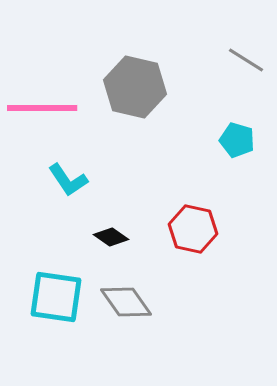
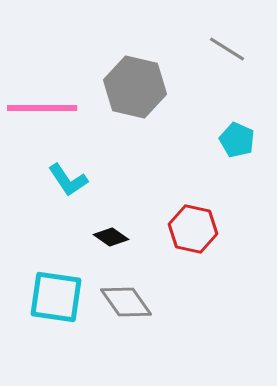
gray line: moved 19 px left, 11 px up
cyan pentagon: rotated 8 degrees clockwise
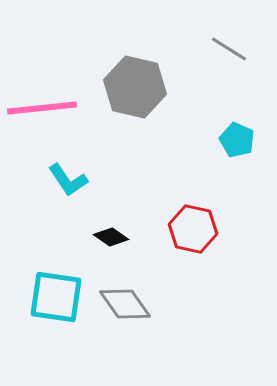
gray line: moved 2 px right
pink line: rotated 6 degrees counterclockwise
gray diamond: moved 1 px left, 2 px down
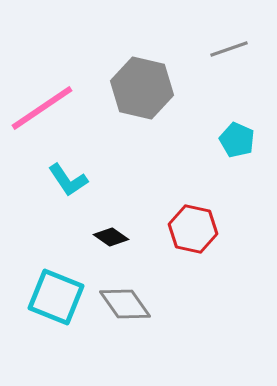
gray line: rotated 51 degrees counterclockwise
gray hexagon: moved 7 px right, 1 px down
pink line: rotated 28 degrees counterclockwise
cyan square: rotated 14 degrees clockwise
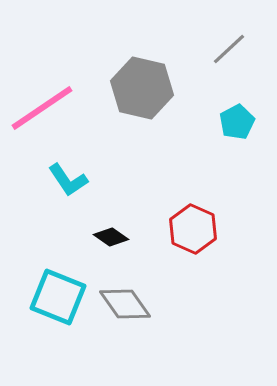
gray line: rotated 24 degrees counterclockwise
cyan pentagon: moved 18 px up; rotated 20 degrees clockwise
red hexagon: rotated 12 degrees clockwise
cyan square: moved 2 px right
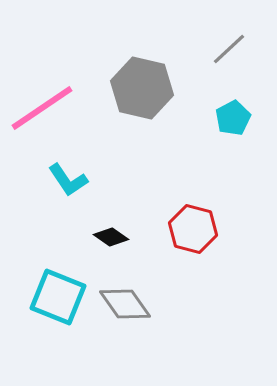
cyan pentagon: moved 4 px left, 4 px up
red hexagon: rotated 9 degrees counterclockwise
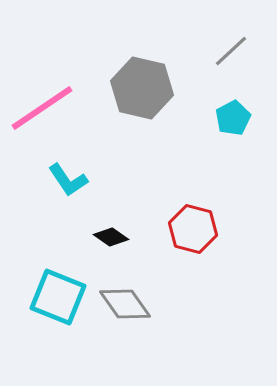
gray line: moved 2 px right, 2 px down
